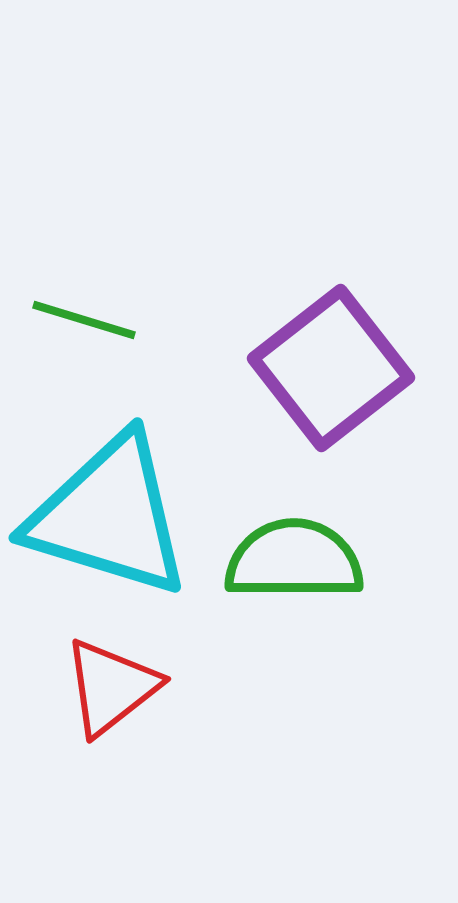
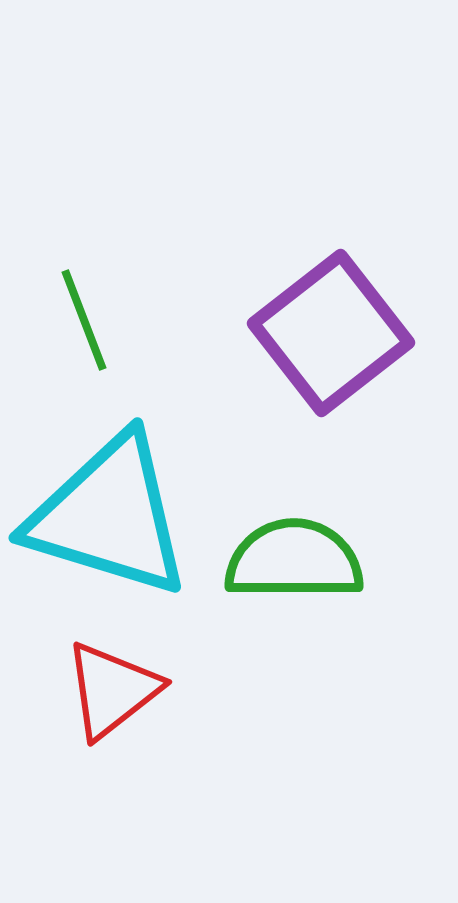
green line: rotated 52 degrees clockwise
purple square: moved 35 px up
red triangle: moved 1 px right, 3 px down
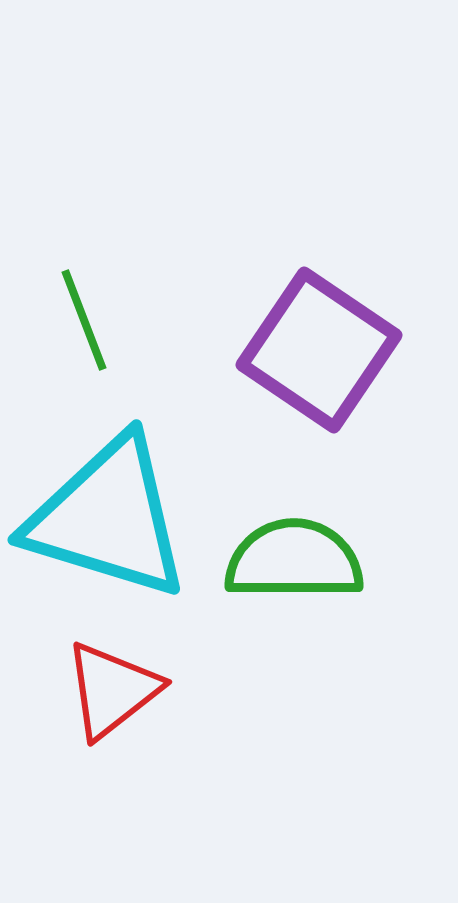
purple square: moved 12 px left, 17 px down; rotated 18 degrees counterclockwise
cyan triangle: moved 1 px left, 2 px down
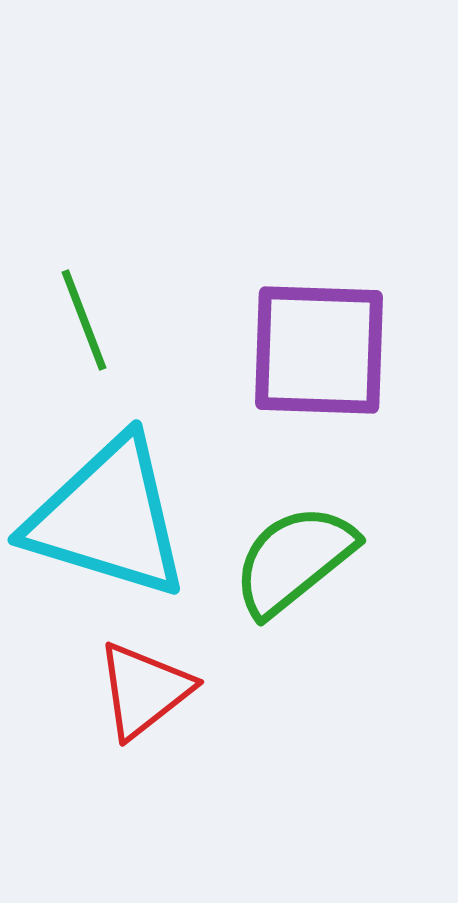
purple square: rotated 32 degrees counterclockwise
green semicircle: rotated 39 degrees counterclockwise
red triangle: moved 32 px right
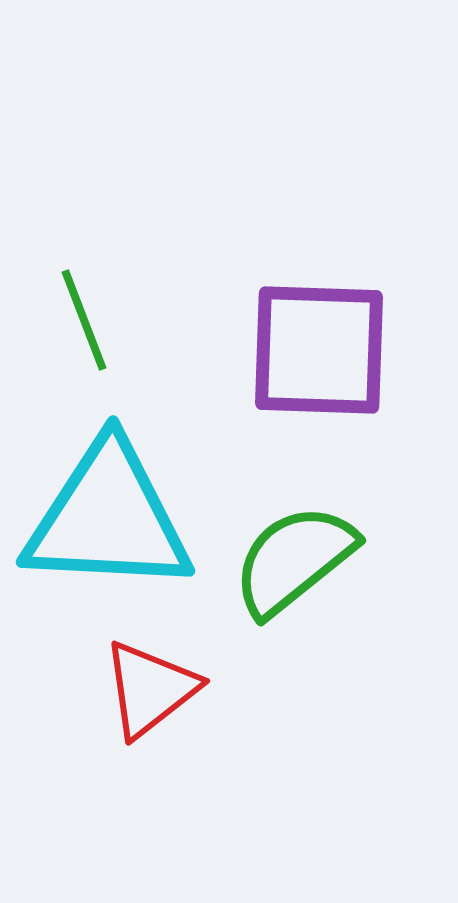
cyan triangle: rotated 14 degrees counterclockwise
red triangle: moved 6 px right, 1 px up
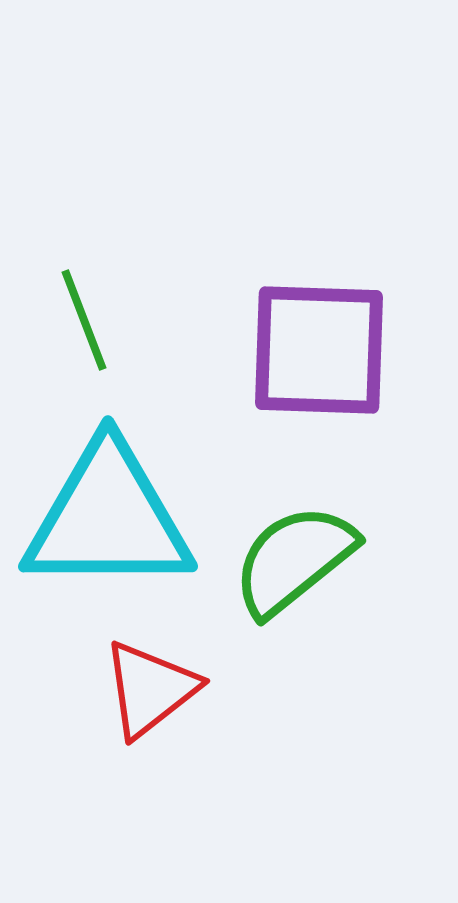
cyan triangle: rotated 3 degrees counterclockwise
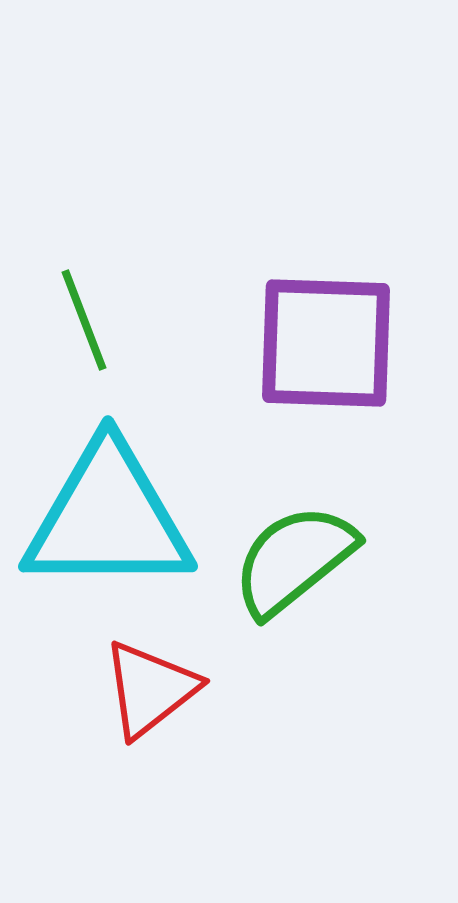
purple square: moved 7 px right, 7 px up
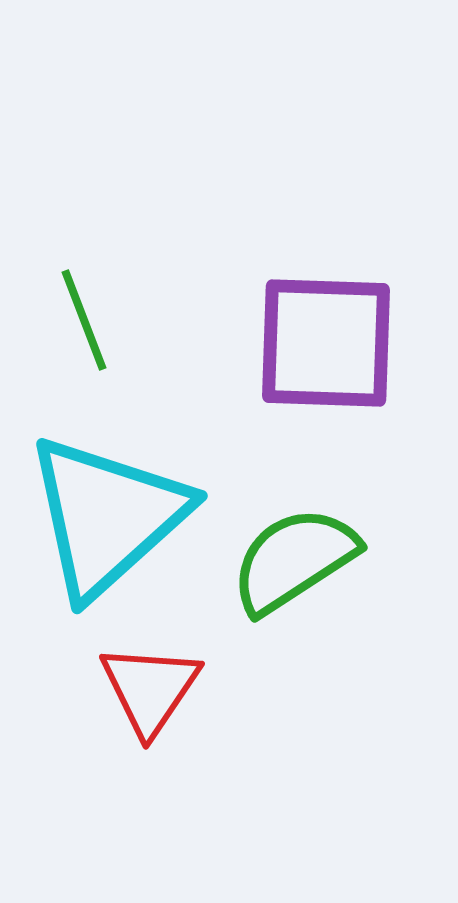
cyan triangle: moved 1 px left, 2 px up; rotated 42 degrees counterclockwise
green semicircle: rotated 6 degrees clockwise
red triangle: rotated 18 degrees counterclockwise
